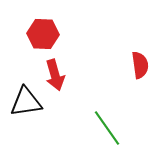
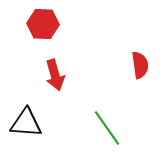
red hexagon: moved 10 px up
black triangle: moved 21 px down; rotated 12 degrees clockwise
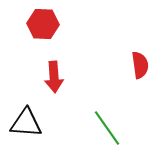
red arrow: moved 1 px left, 2 px down; rotated 12 degrees clockwise
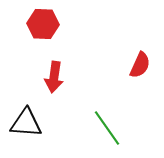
red semicircle: rotated 32 degrees clockwise
red arrow: rotated 12 degrees clockwise
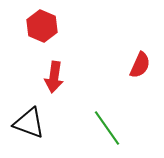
red hexagon: moved 1 px left, 2 px down; rotated 20 degrees clockwise
black triangle: moved 3 px right; rotated 16 degrees clockwise
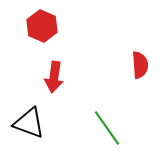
red semicircle: rotated 28 degrees counterclockwise
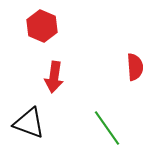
red semicircle: moved 5 px left, 2 px down
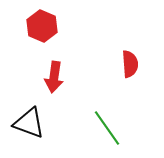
red semicircle: moved 5 px left, 3 px up
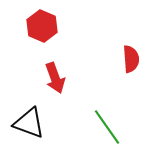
red semicircle: moved 1 px right, 5 px up
red arrow: moved 1 px right, 1 px down; rotated 28 degrees counterclockwise
green line: moved 1 px up
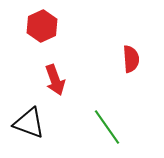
red hexagon: rotated 12 degrees clockwise
red arrow: moved 2 px down
